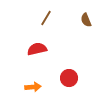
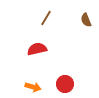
red circle: moved 4 px left, 6 px down
orange arrow: rotated 21 degrees clockwise
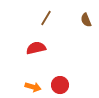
red semicircle: moved 1 px left, 1 px up
red circle: moved 5 px left, 1 px down
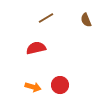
brown line: rotated 28 degrees clockwise
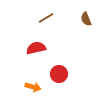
brown semicircle: moved 1 px up
red circle: moved 1 px left, 11 px up
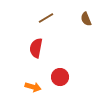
red semicircle: rotated 66 degrees counterclockwise
red circle: moved 1 px right, 3 px down
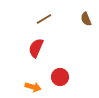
brown line: moved 2 px left, 1 px down
red semicircle: rotated 12 degrees clockwise
